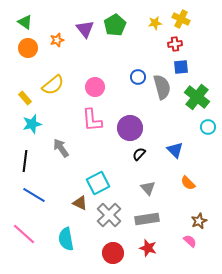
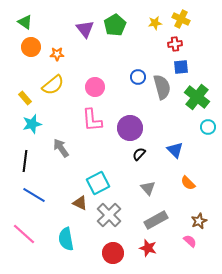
orange star: moved 14 px down; rotated 16 degrees clockwise
orange circle: moved 3 px right, 1 px up
gray rectangle: moved 9 px right, 1 px down; rotated 20 degrees counterclockwise
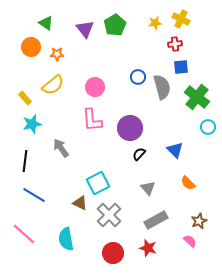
green triangle: moved 21 px right, 1 px down
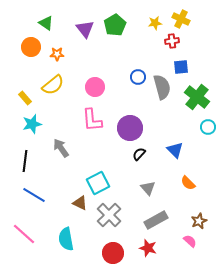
red cross: moved 3 px left, 3 px up
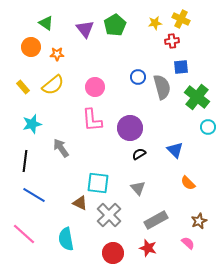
yellow rectangle: moved 2 px left, 11 px up
black semicircle: rotated 16 degrees clockwise
cyan square: rotated 35 degrees clockwise
gray triangle: moved 10 px left
pink semicircle: moved 2 px left, 2 px down
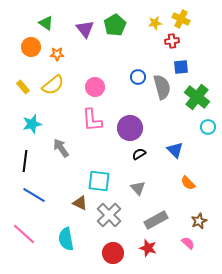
cyan square: moved 1 px right, 2 px up
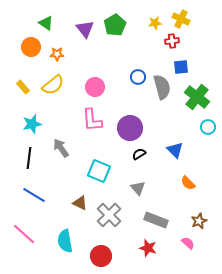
black line: moved 4 px right, 3 px up
cyan square: moved 10 px up; rotated 15 degrees clockwise
gray rectangle: rotated 50 degrees clockwise
cyan semicircle: moved 1 px left, 2 px down
red circle: moved 12 px left, 3 px down
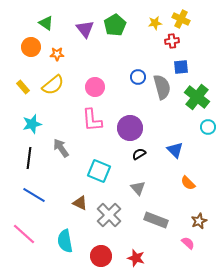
red star: moved 12 px left, 10 px down
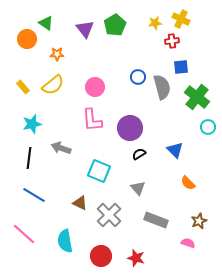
orange circle: moved 4 px left, 8 px up
gray arrow: rotated 36 degrees counterclockwise
pink semicircle: rotated 24 degrees counterclockwise
